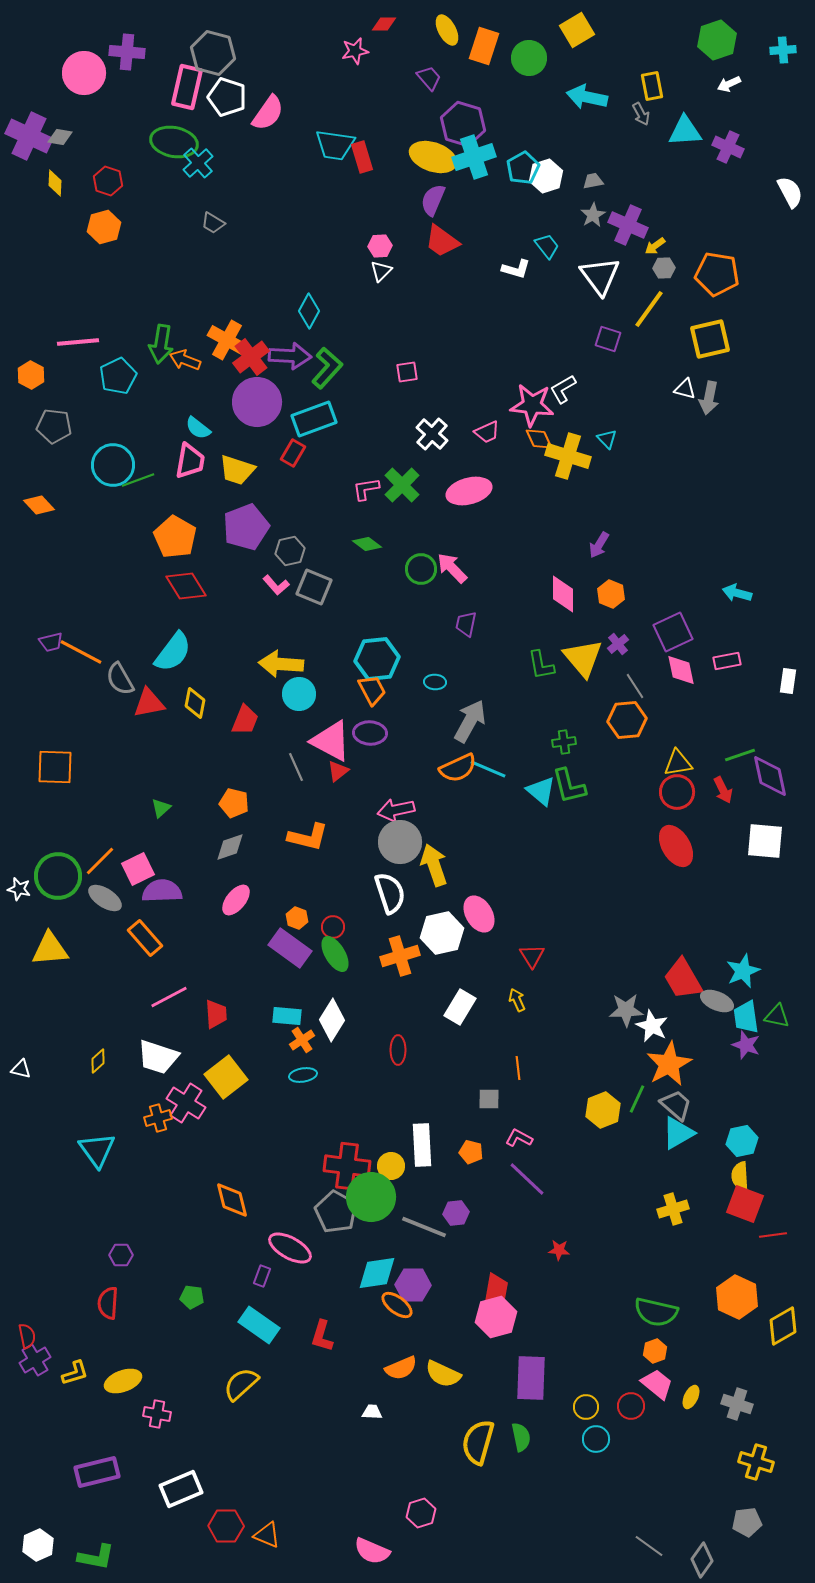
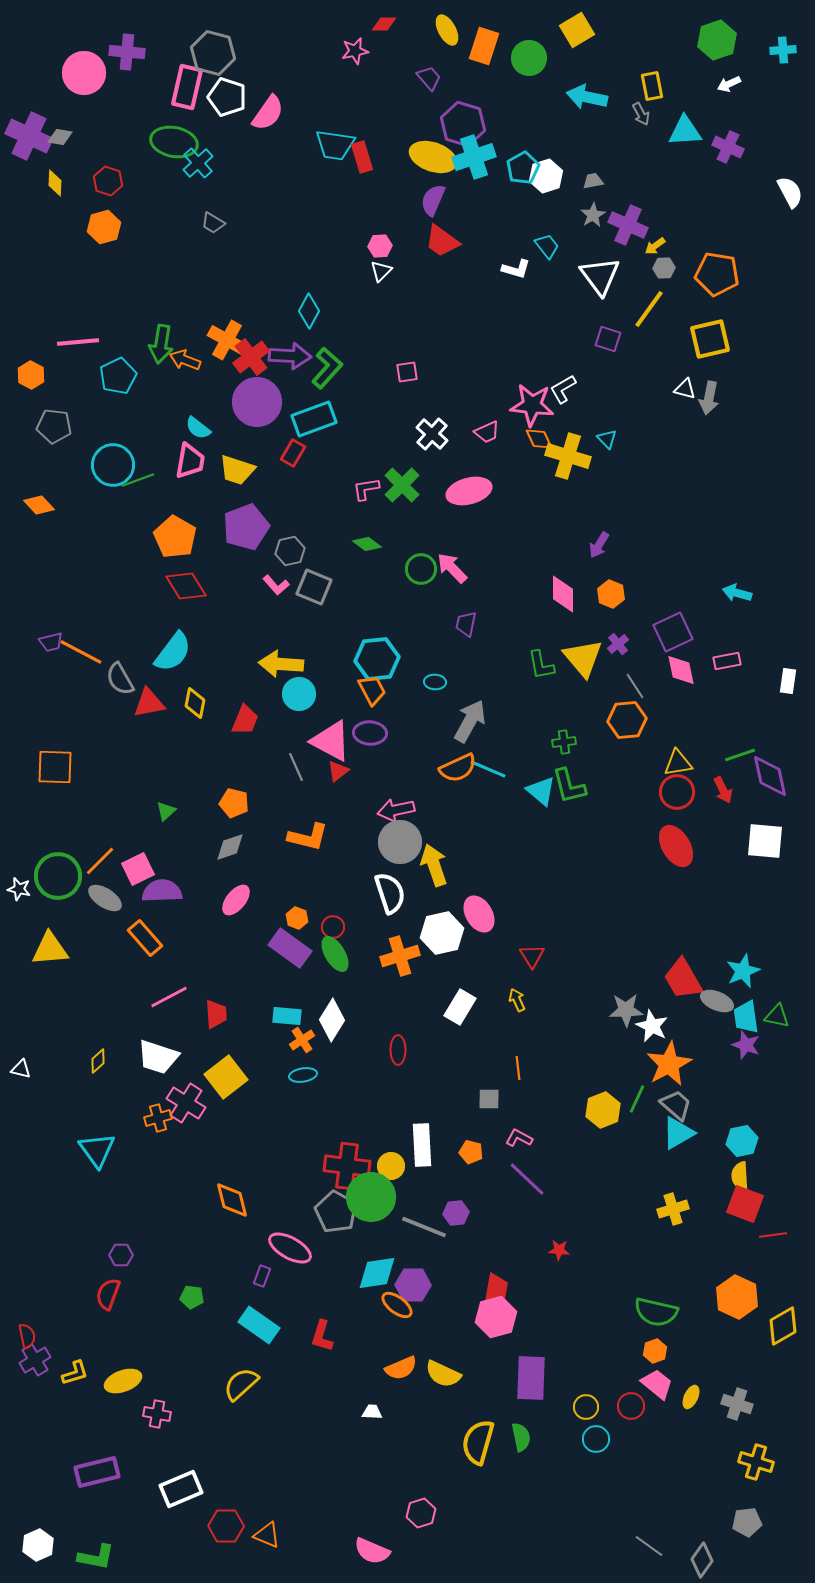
green triangle at (161, 808): moved 5 px right, 3 px down
red semicircle at (108, 1303): moved 9 px up; rotated 16 degrees clockwise
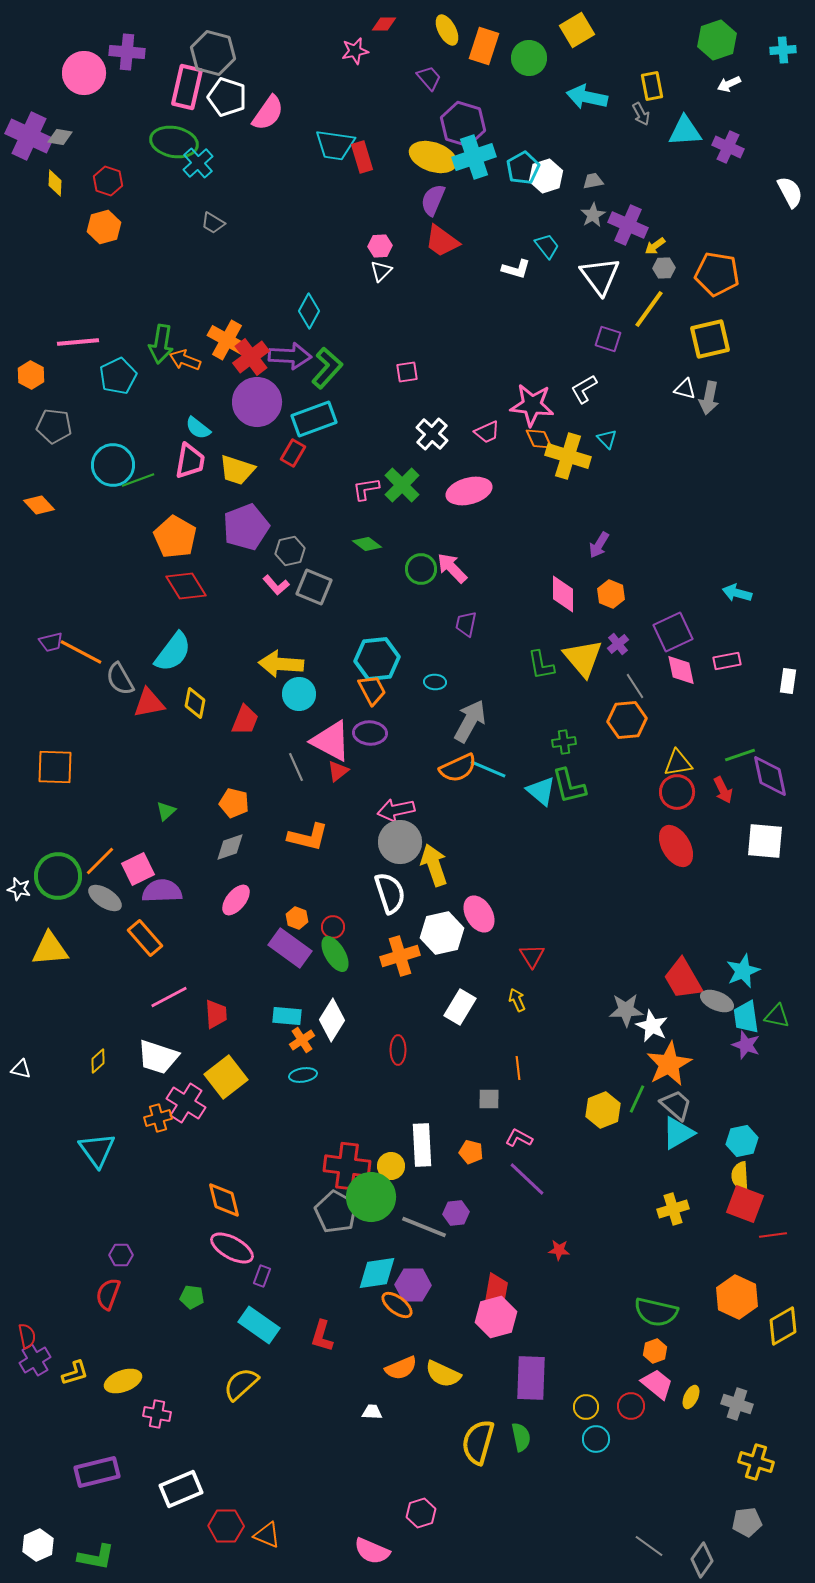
white L-shape at (563, 389): moved 21 px right
orange diamond at (232, 1200): moved 8 px left
pink ellipse at (290, 1248): moved 58 px left
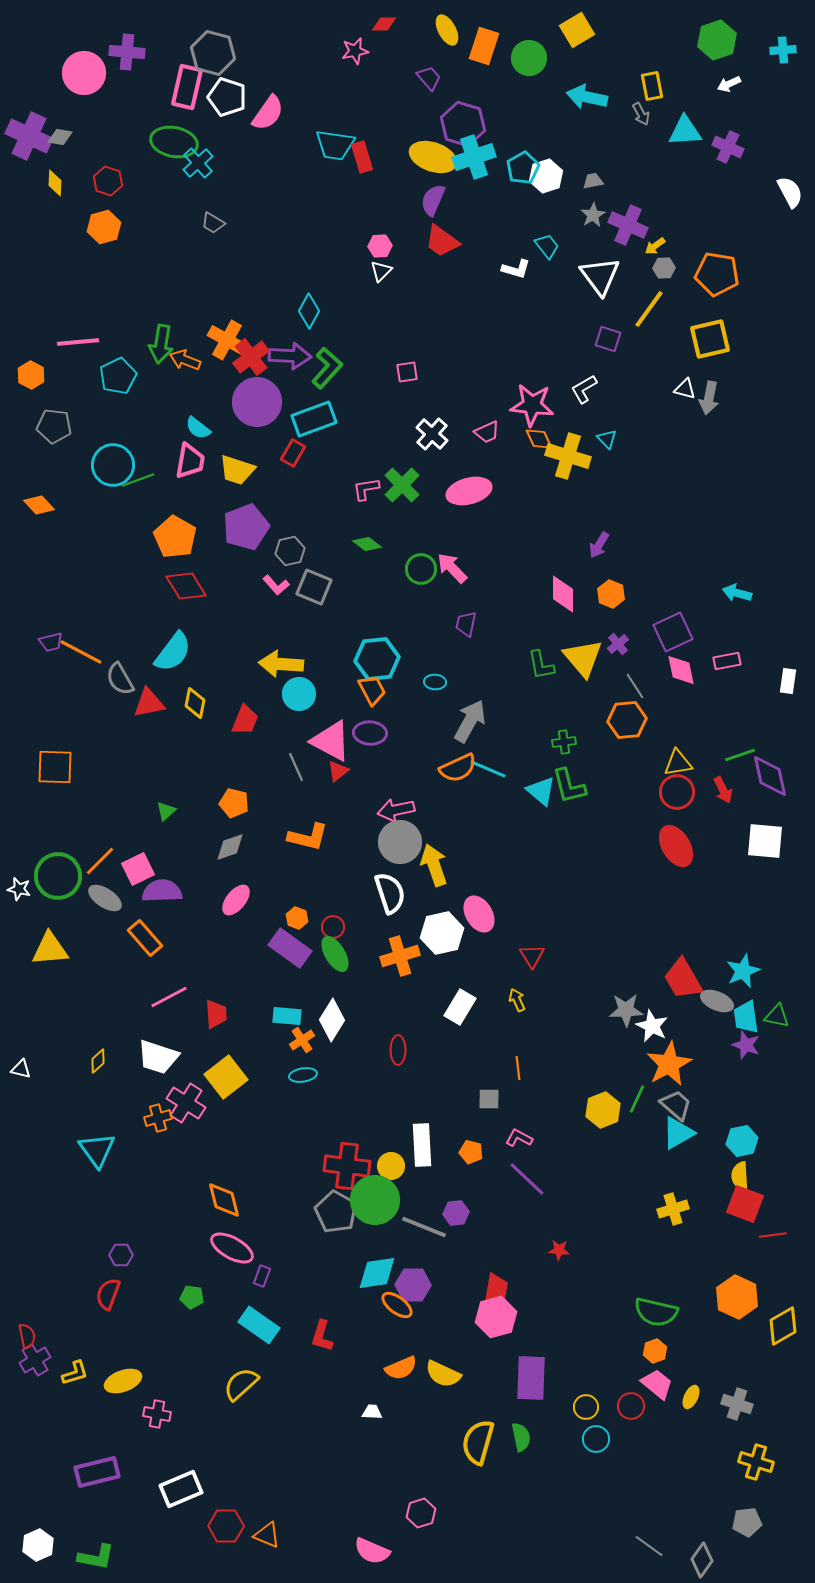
green circle at (371, 1197): moved 4 px right, 3 px down
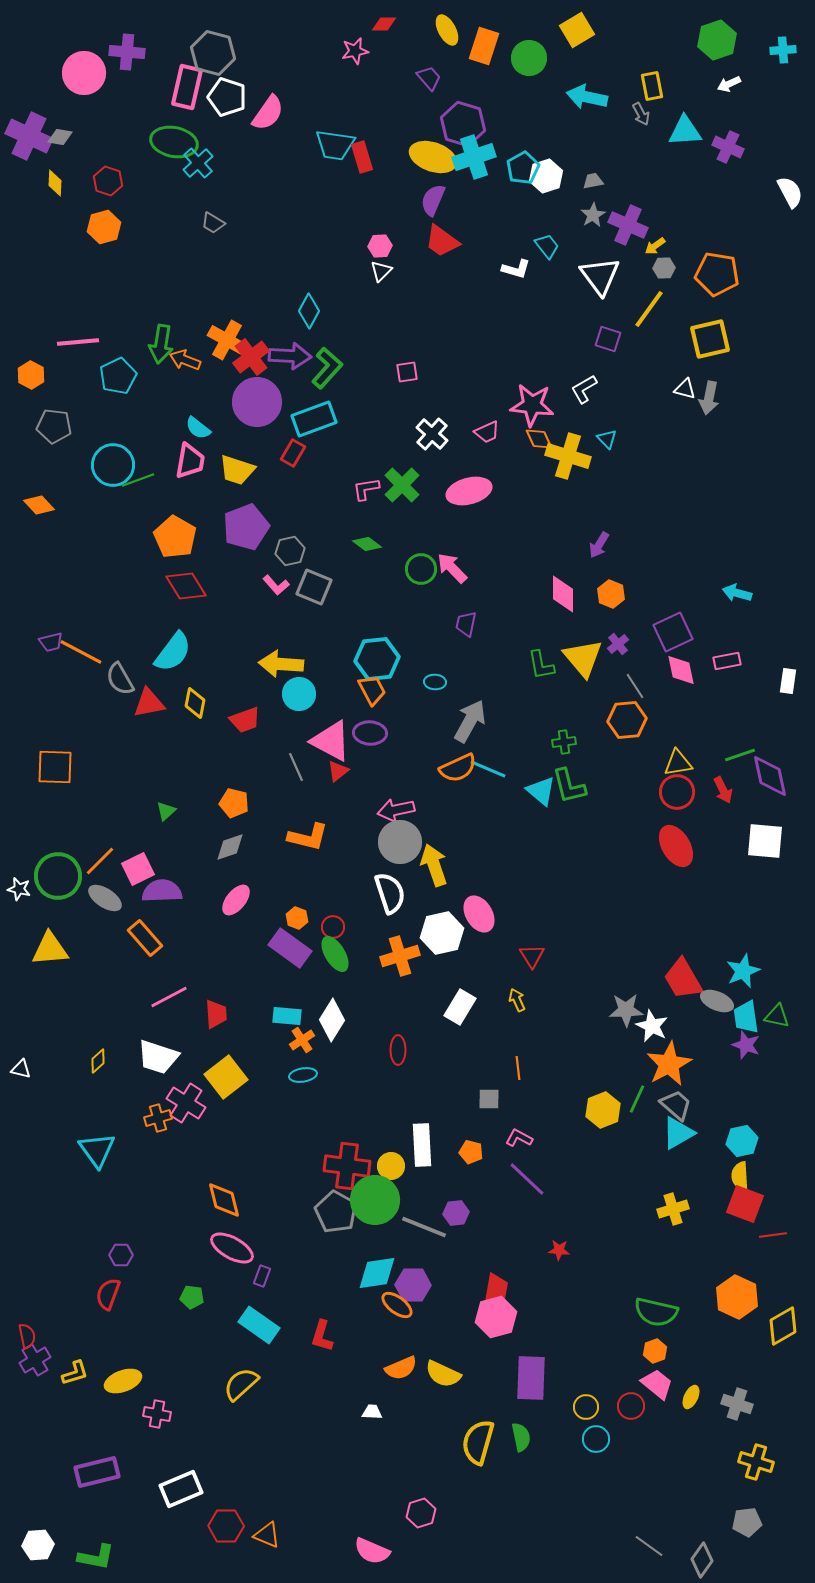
red trapezoid at (245, 720): rotated 48 degrees clockwise
white hexagon at (38, 1545): rotated 20 degrees clockwise
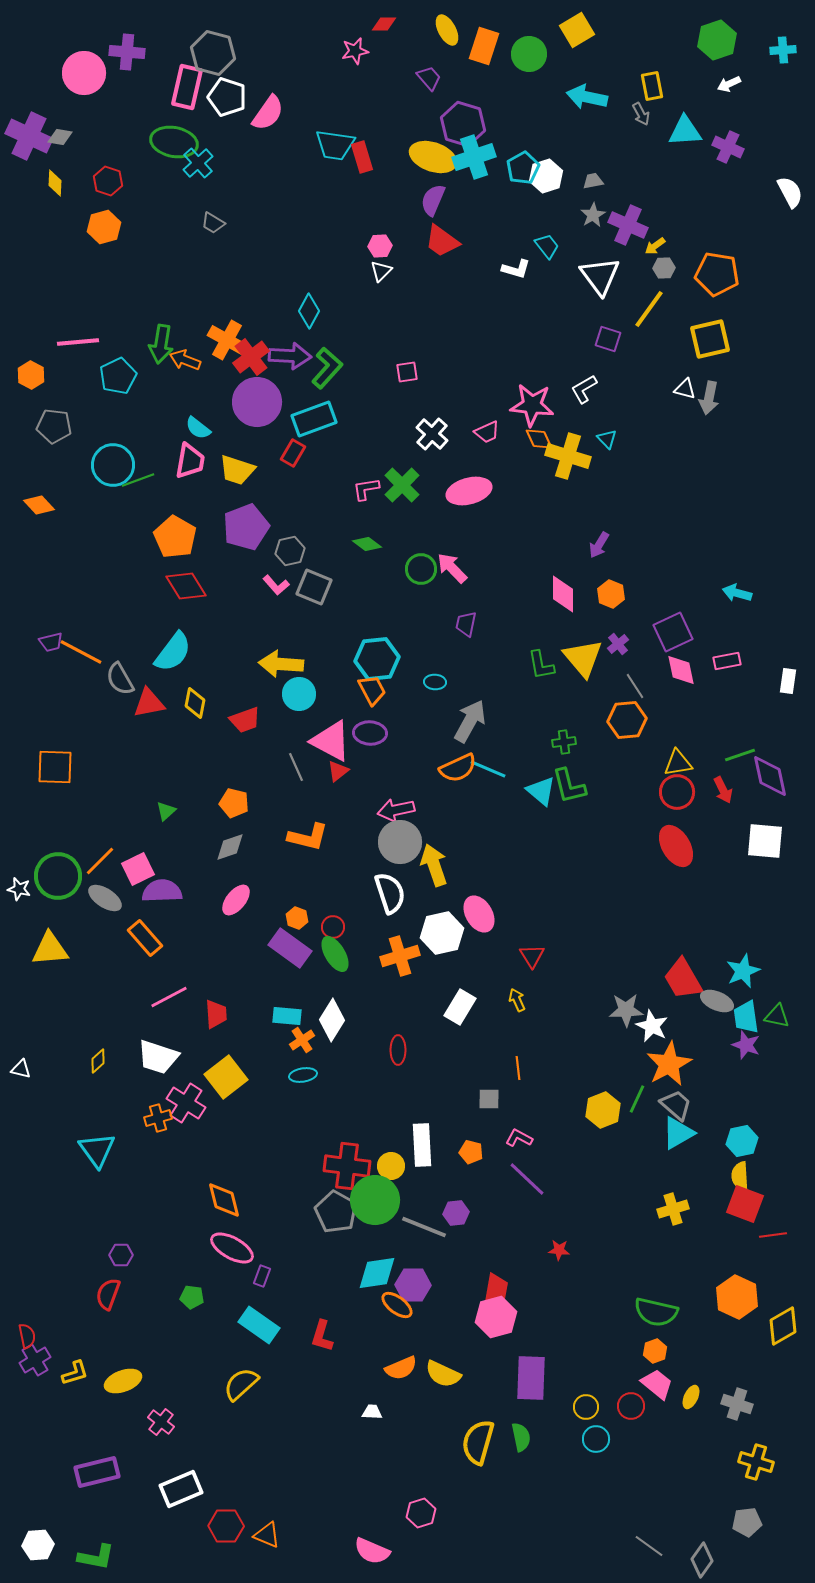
green circle at (529, 58): moved 4 px up
pink cross at (157, 1414): moved 4 px right, 8 px down; rotated 28 degrees clockwise
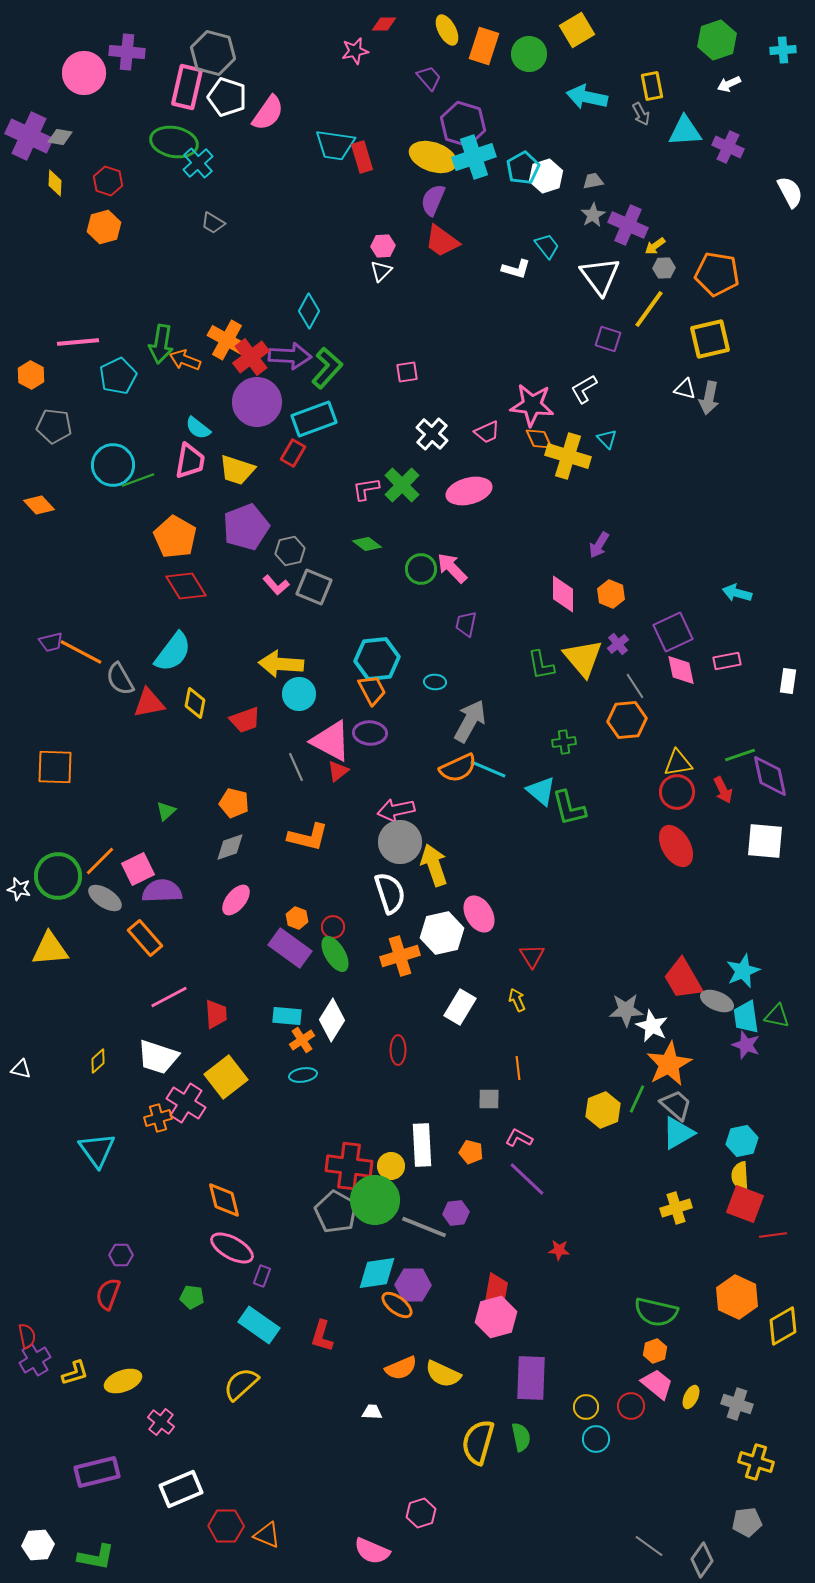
pink hexagon at (380, 246): moved 3 px right
green L-shape at (569, 786): moved 22 px down
red cross at (347, 1166): moved 2 px right
yellow cross at (673, 1209): moved 3 px right, 1 px up
